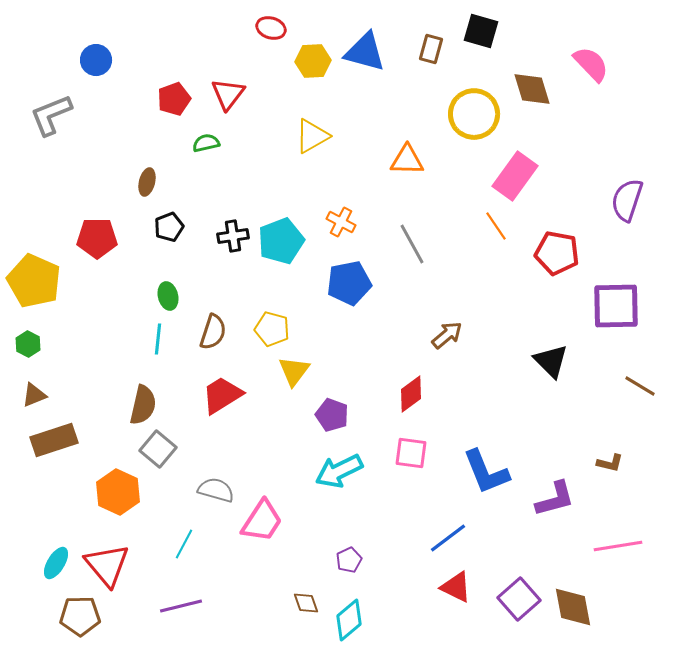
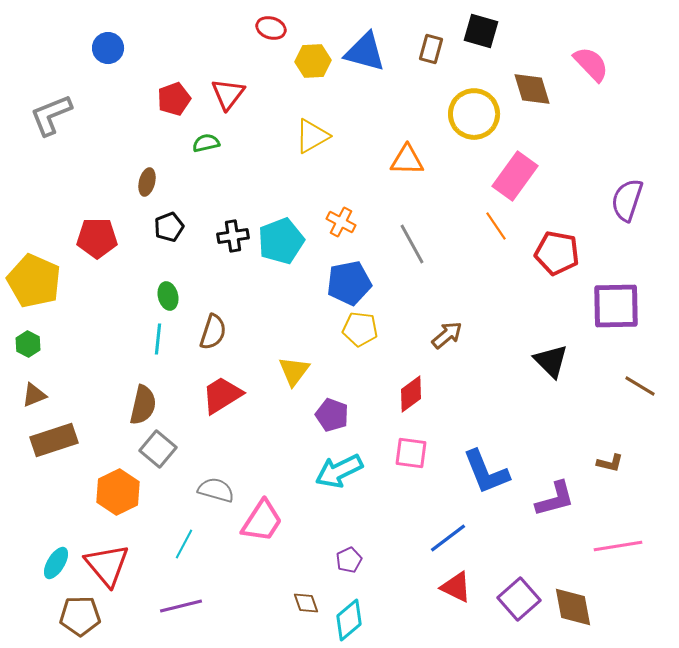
blue circle at (96, 60): moved 12 px right, 12 px up
yellow pentagon at (272, 329): moved 88 px right; rotated 8 degrees counterclockwise
orange hexagon at (118, 492): rotated 9 degrees clockwise
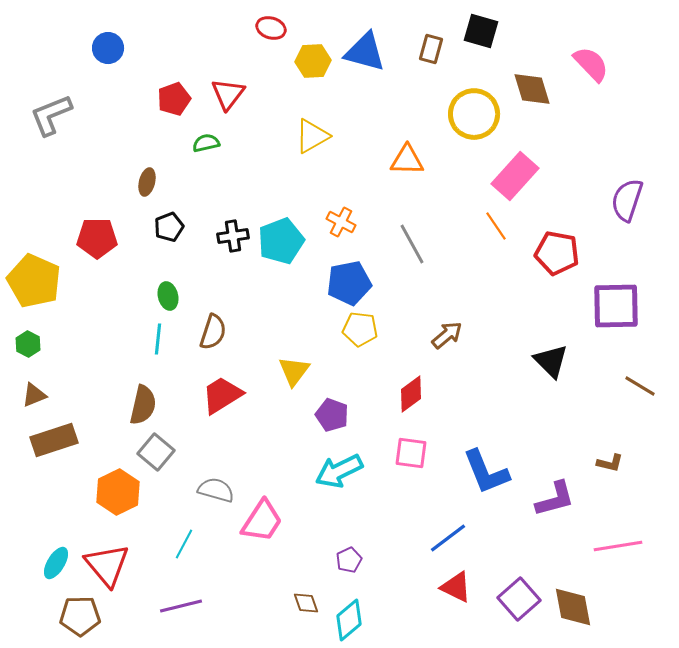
pink rectangle at (515, 176): rotated 6 degrees clockwise
gray square at (158, 449): moved 2 px left, 3 px down
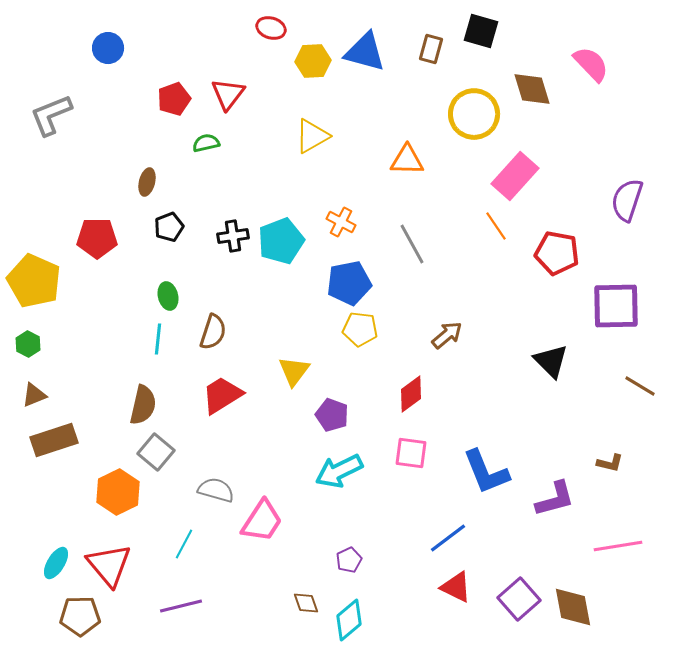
red triangle at (107, 565): moved 2 px right
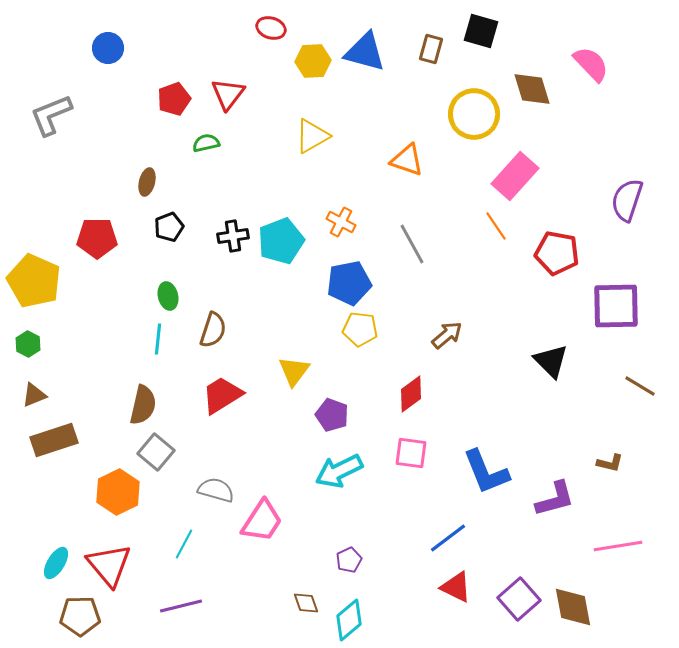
orange triangle at (407, 160): rotated 18 degrees clockwise
brown semicircle at (213, 332): moved 2 px up
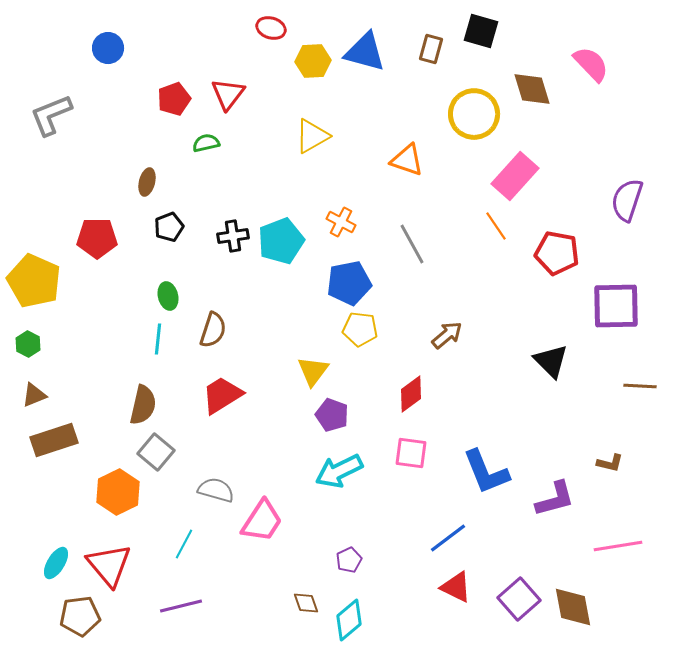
yellow triangle at (294, 371): moved 19 px right
brown line at (640, 386): rotated 28 degrees counterclockwise
brown pentagon at (80, 616): rotated 6 degrees counterclockwise
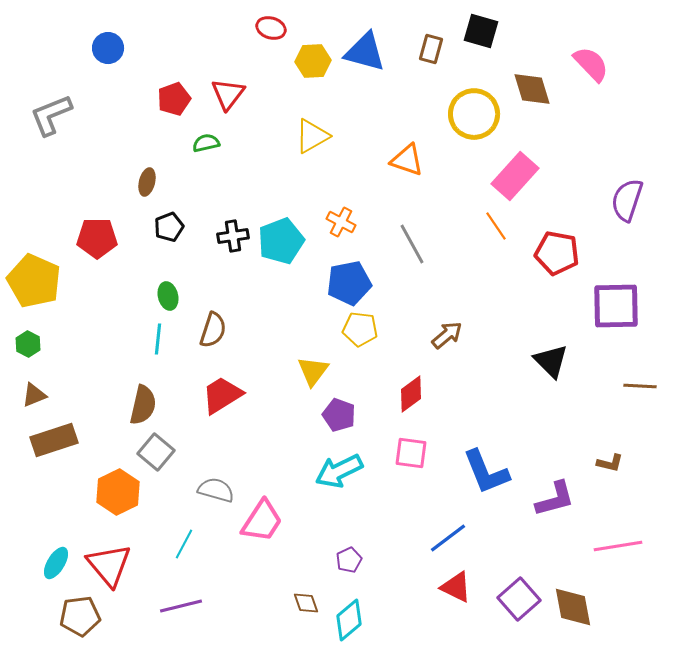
purple pentagon at (332, 415): moved 7 px right
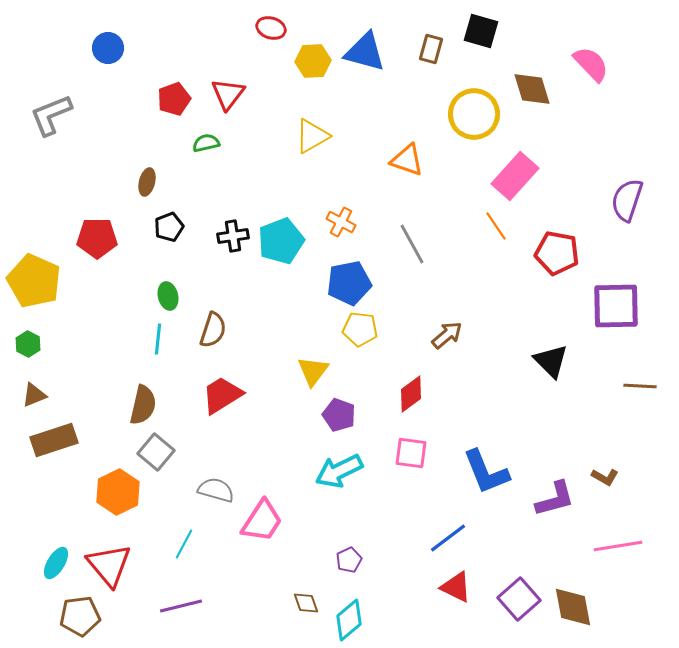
brown L-shape at (610, 463): moved 5 px left, 14 px down; rotated 16 degrees clockwise
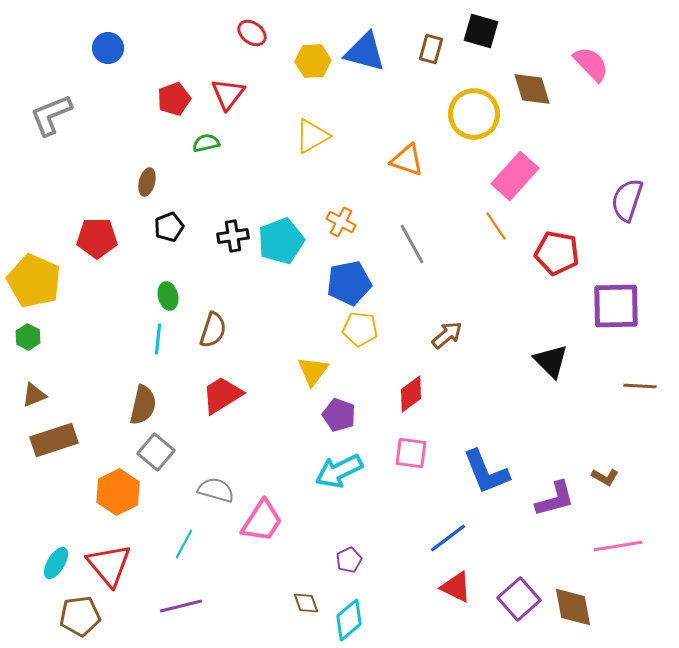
red ellipse at (271, 28): moved 19 px left, 5 px down; rotated 20 degrees clockwise
green hexagon at (28, 344): moved 7 px up
